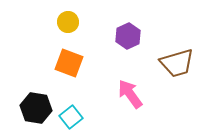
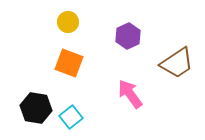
brown trapezoid: rotated 18 degrees counterclockwise
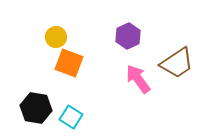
yellow circle: moved 12 px left, 15 px down
pink arrow: moved 8 px right, 15 px up
cyan square: rotated 20 degrees counterclockwise
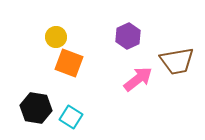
brown trapezoid: moved 2 px up; rotated 24 degrees clockwise
pink arrow: rotated 88 degrees clockwise
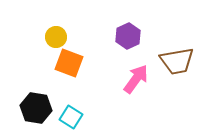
pink arrow: moved 2 px left; rotated 16 degrees counterclockwise
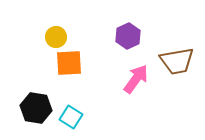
orange square: rotated 24 degrees counterclockwise
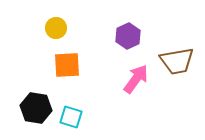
yellow circle: moved 9 px up
orange square: moved 2 px left, 2 px down
cyan square: rotated 15 degrees counterclockwise
